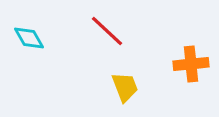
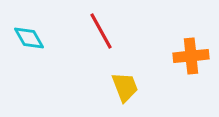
red line: moved 6 px left; rotated 18 degrees clockwise
orange cross: moved 8 px up
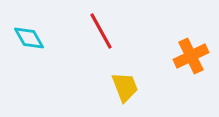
orange cross: rotated 20 degrees counterclockwise
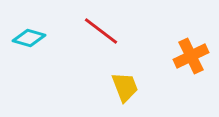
red line: rotated 24 degrees counterclockwise
cyan diamond: rotated 44 degrees counterclockwise
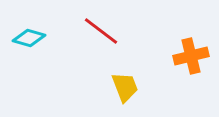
orange cross: rotated 12 degrees clockwise
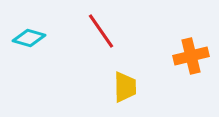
red line: rotated 18 degrees clockwise
yellow trapezoid: rotated 20 degrees clockwise
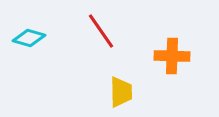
orange cross: moved 19 px left; rotated 16 degrees clockwise
yellow trapezoid: moved 4 px left, 5 px down
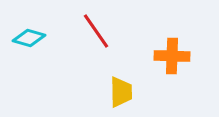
red line: moved 5 px left
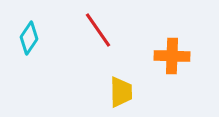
red line: moved 2 px right, 1 px up
cyan diamond: rotated 72 degrees counterclockwise
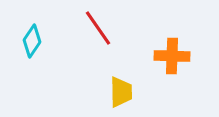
red line: moved 2 px up
cyan diamond: moved 3 px right, 3 px down
